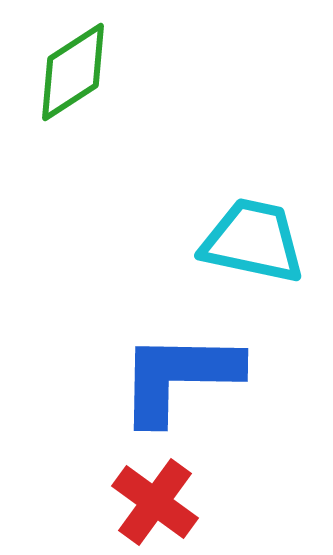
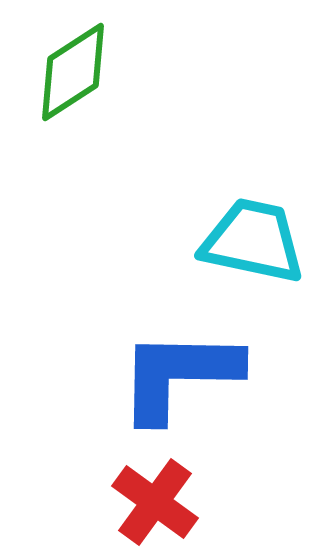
blue L-shape: moved 2 px up
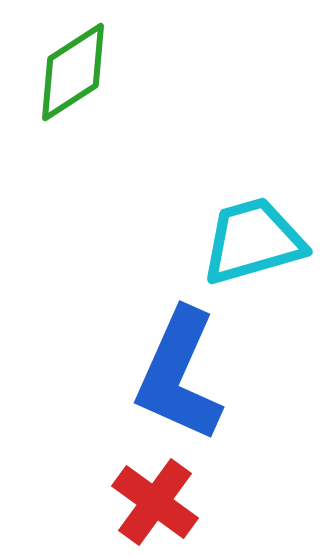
cyan trapezoid: rotated 28 degrees counterclockwise
blue L-shape: rotated 67 degrees counterclockwise
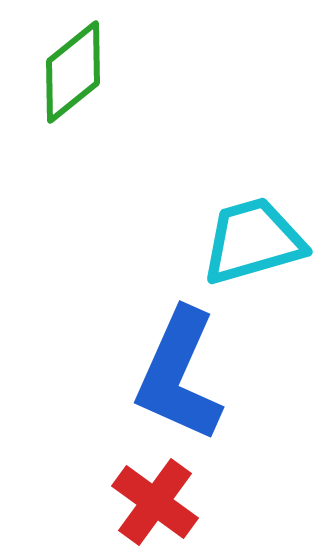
green diamond: rotated 6 degrees counterclockwise
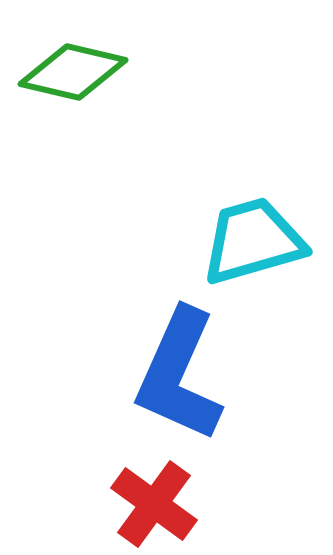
green diamond: rotated 52 degrees clockwise
red cross: moved 1 px left, 2 px down
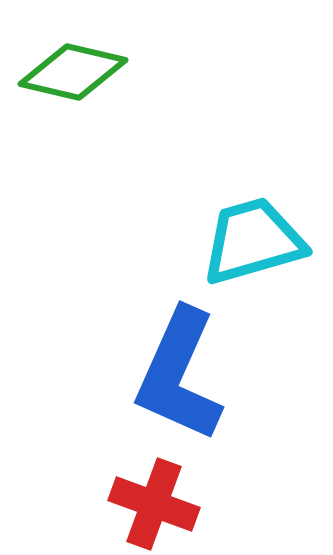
red cross: rotated 16 degrees counterclockwise
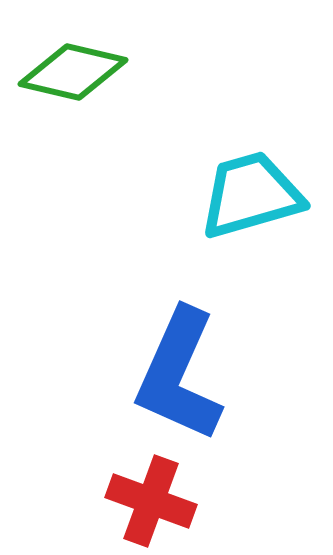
cyan trapezoid: moved 2 px left, 46 px up
red cross: moved 3 px left, 3 px up
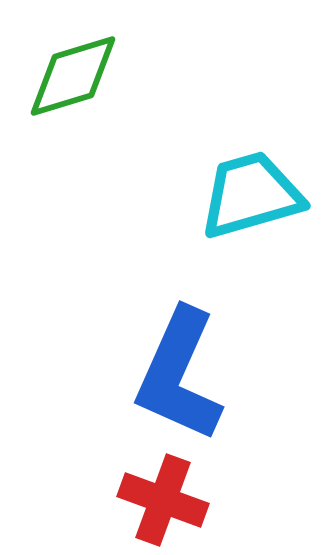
green diamond: moved 4 px down; rotated 30 degrees counterclockwise
red cross: moved 12 px right, 1 px up
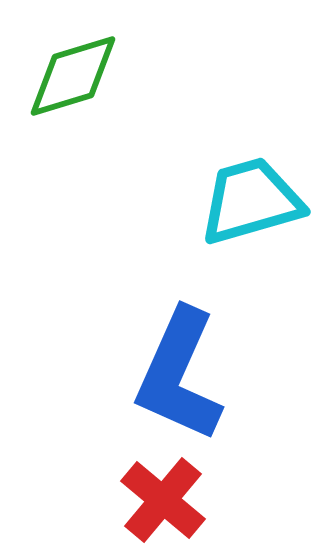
cyan trapezoid: moved 6 px down
red cross: rotated 20 degrees clockwise
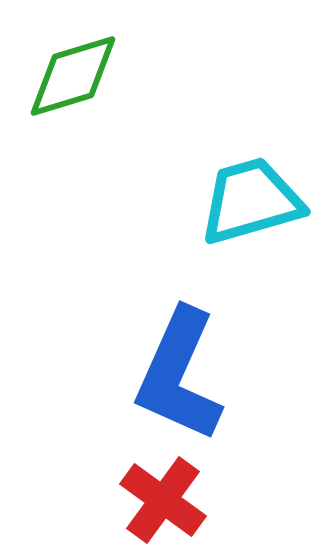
red cross: rotated 4 degrees counterclockwise
